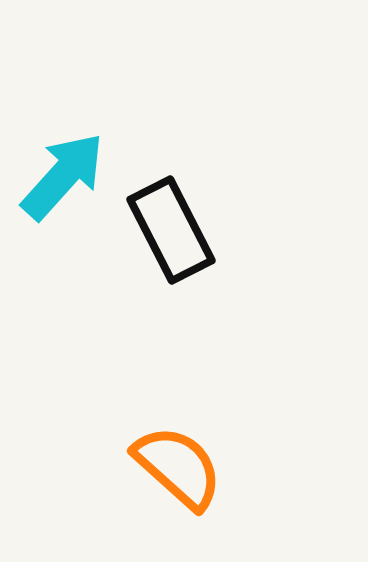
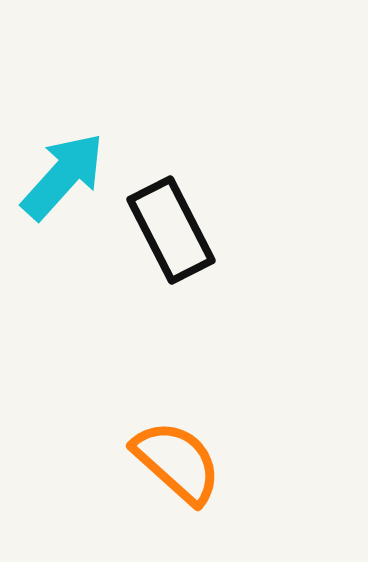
orange semicircle: moved 1 px left, 5 px up
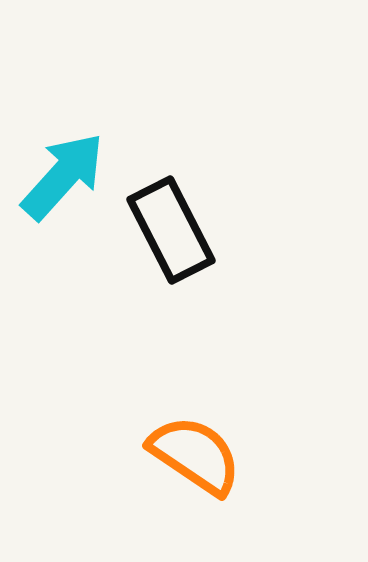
orange semicircle: moved 18 px right, 7 px up; rotated 8 degrees counterclockwise
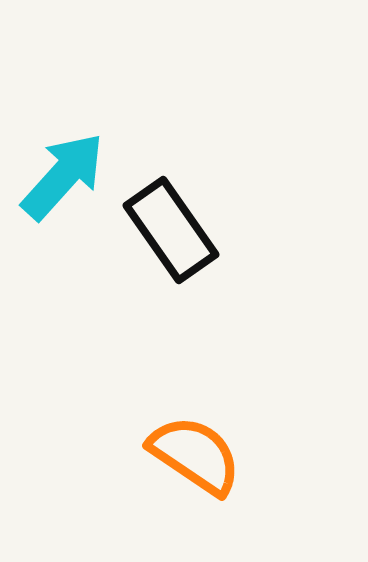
black rectangle: rotated 8 degrees counterclockwise
